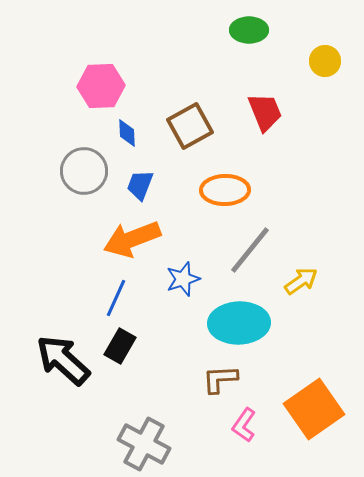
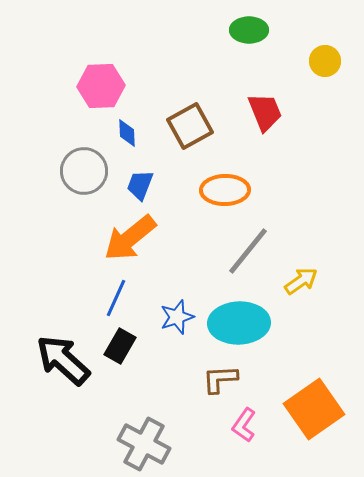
orange arrow: moved 2 px left, 1 px up; rotated 18 degrees counterclockwise
gray line: moved 2 px left, 1 px down
blue star: moved 6 px left, 38 px down
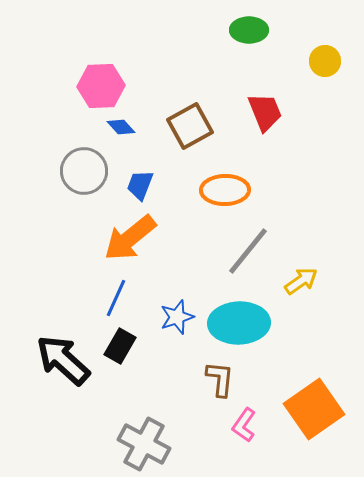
blue diamond: moved 6 px left, 6 px up; rotated 40 degrees counterclockwise
brown L-shape: rotated 99 degrees clockwise
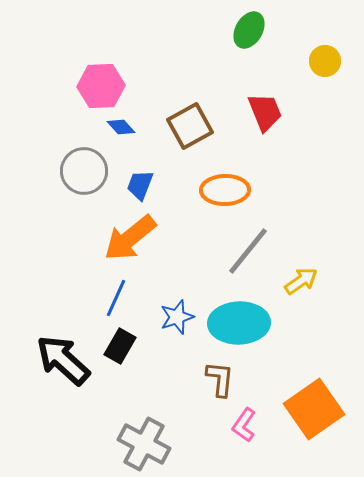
green ellipse: rotated 60 degrees counterclockwise
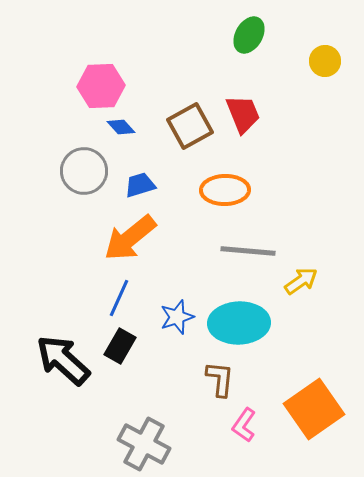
green ellipse: moved 5 px down
red trapezoid: moved 22 px left, 2 px down
blue trapezoid: rotated 52 degrees clockwise
gray line: rotated 56 degrees clockwise
blue line: moved 3 px right
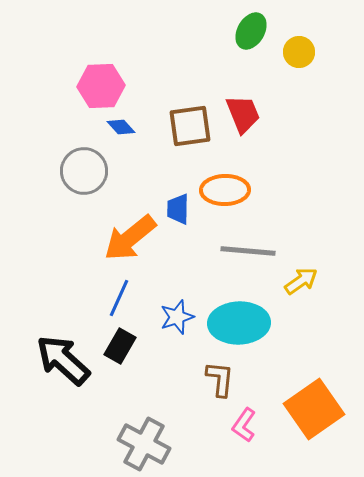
green ellipse: moved 2 px right, 4 px up
yellow circle: moved 26 px left, 9 px up
brown square: rotated 21 degrees clockwise
blue trapezoid: moved 38 px right, 24 px down; rotated 72 degrees counterclockwise
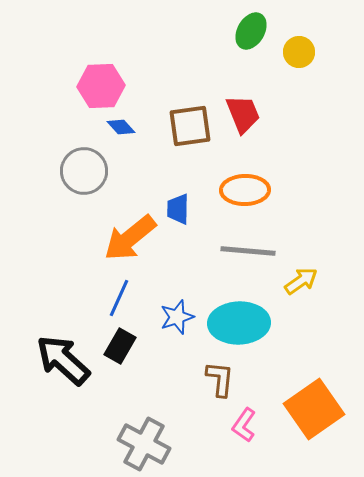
orange ellipse: moved 20 px right
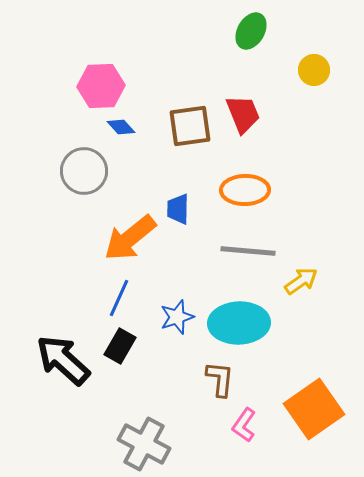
yellow circle: moved 15 px right, 18 px down
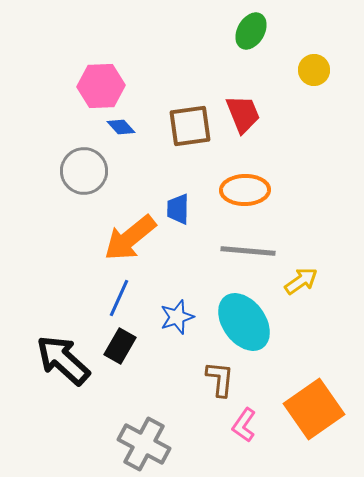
cyan ellipse: moved 5 px right, 1 px up; rotated 56 degrees clockwise
